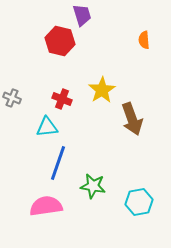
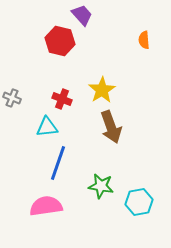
purple trapezoid: rotated 25 degrees counterclockwise
brown arrow: moved 21 px left, 8 px down
green star: moved 8 px right
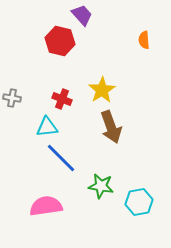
gray cross: rotated 12 degrees counterclockwise
blue line: moved 3 px right, 5 px up; rotated 64 degrees counterclockwise
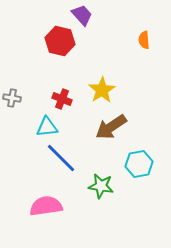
brown arrow: rotated 76 degrees clockwise
cyan hexagon: moved 38 px up
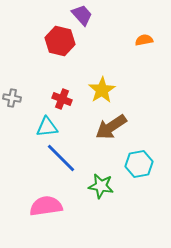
orange semicircle: rotated 84 degrees clockwise
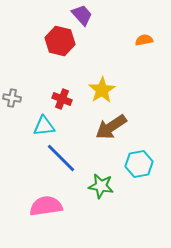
cyan triangle: moved 3 px left, 1 px up
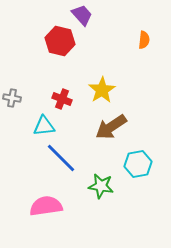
orange semicircle: rotated 108 degrees clockwise
cyan hexagon: moved 1 px left
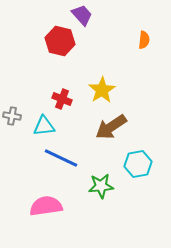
gray cross: moved 18 px down
blue line: rotated 20 degrees counterclockwise
green star: rotated 15 degrees counterclockwise
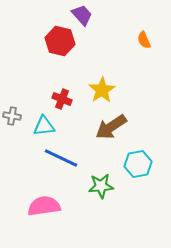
orange semicircle: rotated 150 degrees clockwise
pink semicircle: moved 2 px left
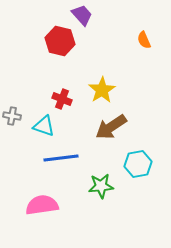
cyan triangle: rotated 25 degrees clockwise
blue line: rotated 32 degrees counterclockwise
pink semicircle: moved 2 px left, 1 px up
